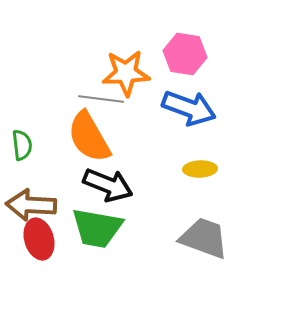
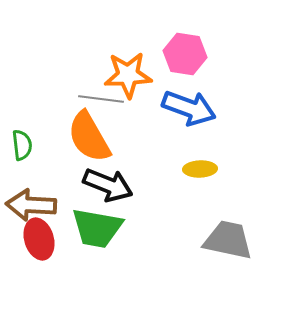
orange star: moved 2 px right, 2 px down
gray trapezoid: moved 24 px right, 2 px down; rotated 8 degrees counterclockwise
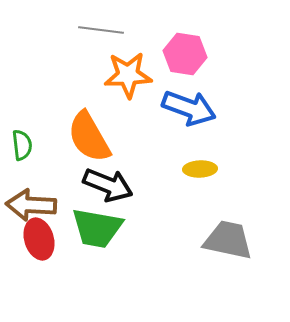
gray line: moved 69 px up
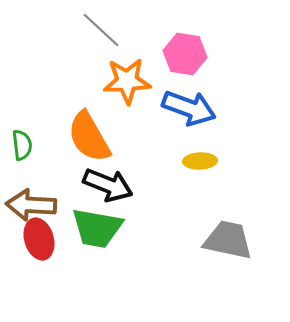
gray line: rotated 36 degrees clockwise
orange star: moved 1 px left, 6 px down
yellow ellipse: moved 8 px up
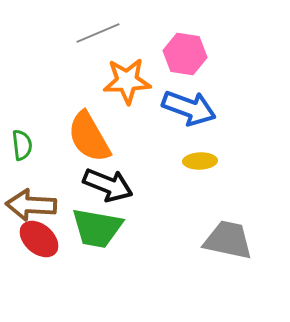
gray line: moved 3 px left, 3 px down; rotated 66 degrees counterclockwise
red ellipse: rotated 33 degrees counterclockwise
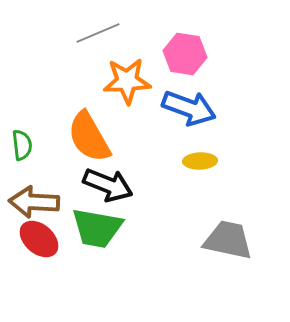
brown arrow: moved 3 px right, 3 px up
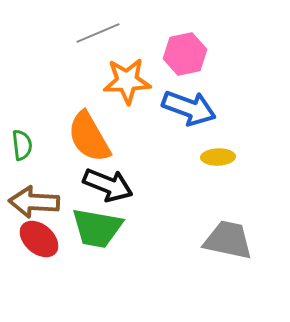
pink hexagon: rotated 21 degrees counterclockwise
yellow ellipse: moved 18 px right, 4 px up
